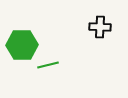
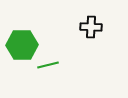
black cross: moved 9 px left
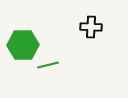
green hexagon: moved 1 px right
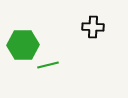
black cross: moved 2 px right
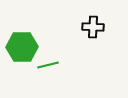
green hexagon: moved 1 px left, 2 px down
